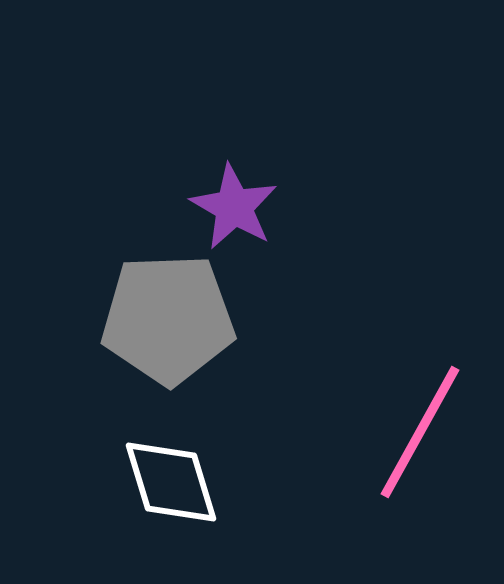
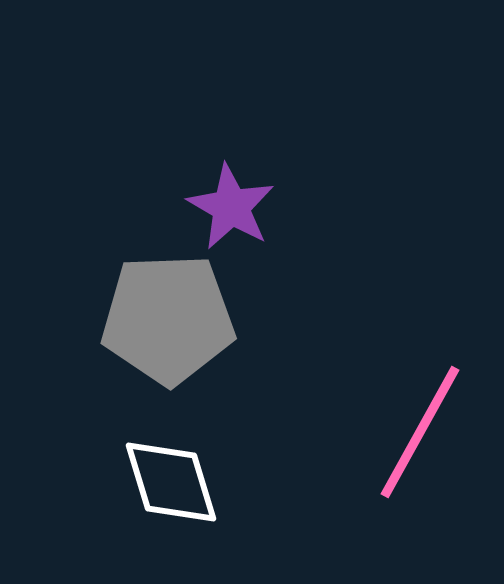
purple star: moved 3 px left
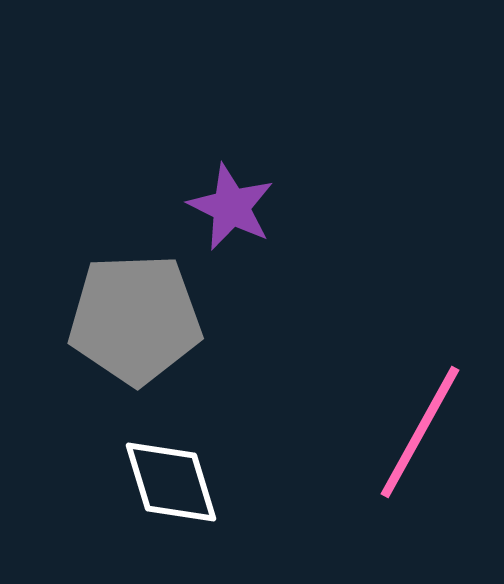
purple star: rotated 4 degrees counterclockwise
gray pentagon: moved 33 px left
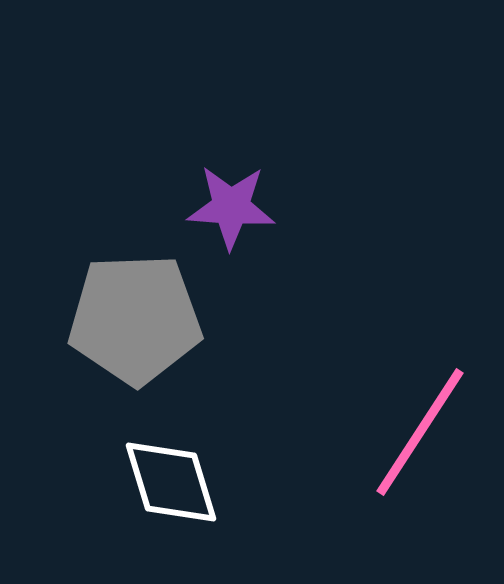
purple star: rotated 22 degrees counterclockwise
pink line: rotated 4 degrees clockwise
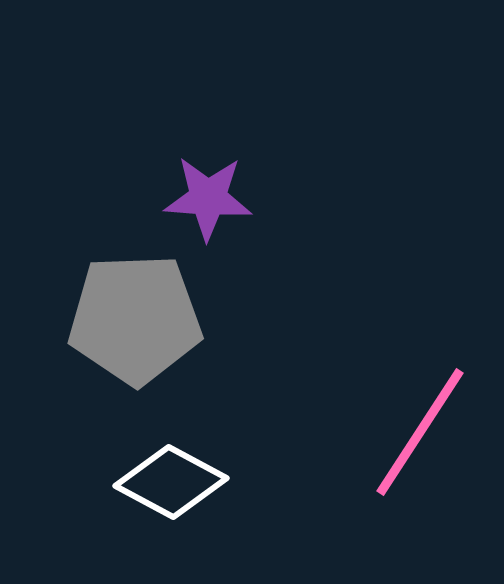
purple star: moved 23 px left, 9 px up
white diamond: rotated 45 degrees counterclockwise
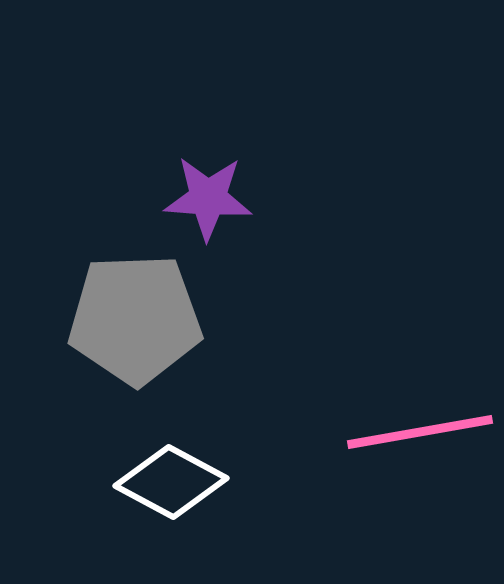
pink line: rotated 47 degrees clockwise
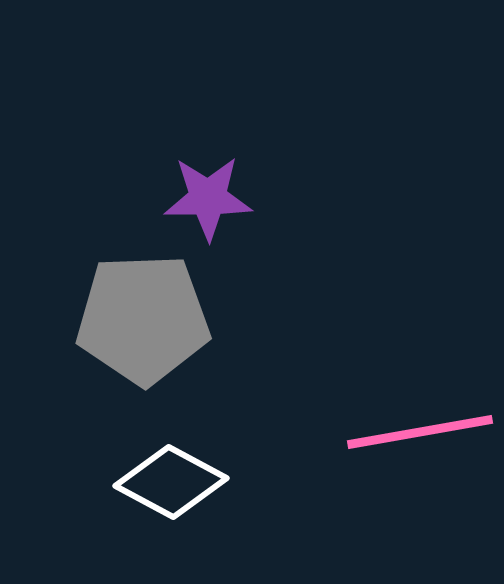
purple star: rotated 4 degrees counterclockwise
gray pentagon: moved 8 px right
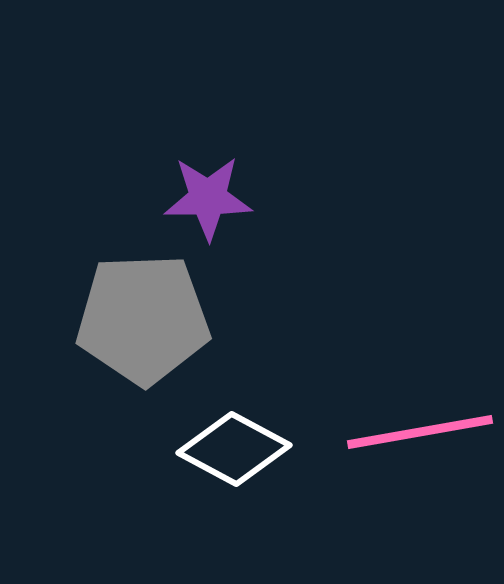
white diamond: moved 63 px right, 33 px up
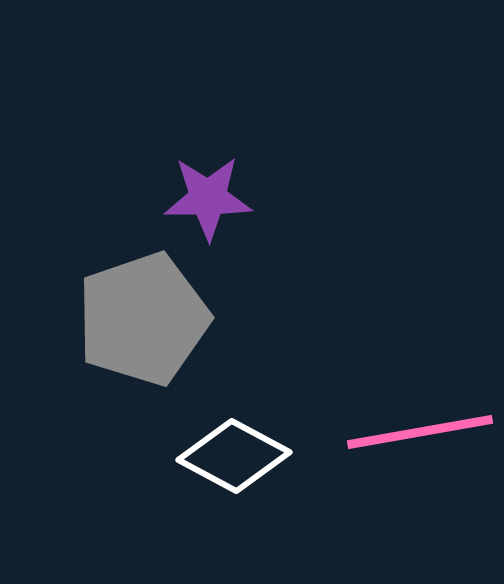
gray pentagon: rotated 17 degrees counterclockwise
white diamond: moved 7 px down
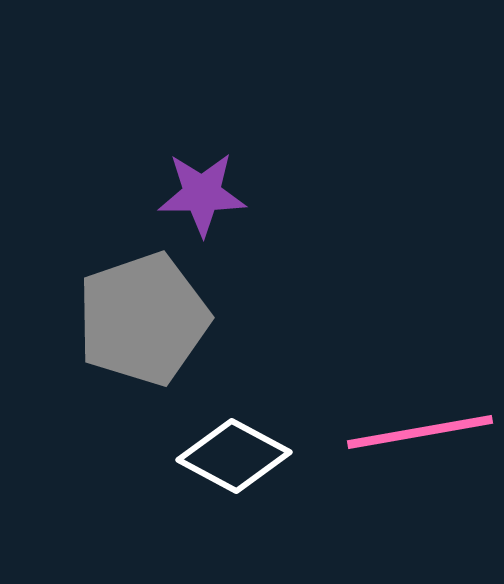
purple star: moved 6 px left, 4 px up
